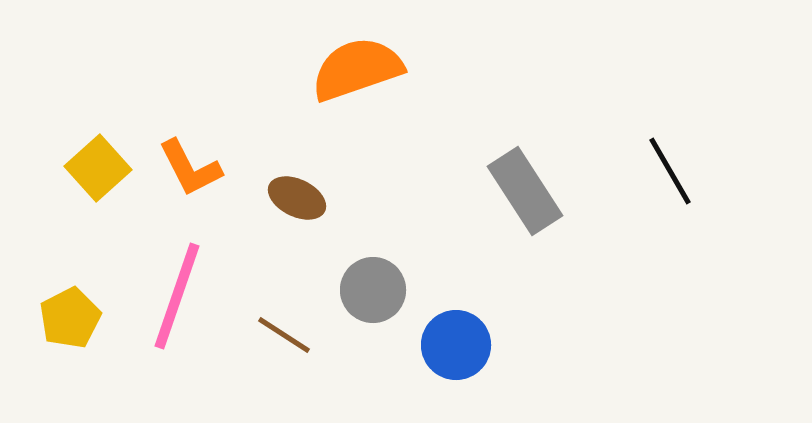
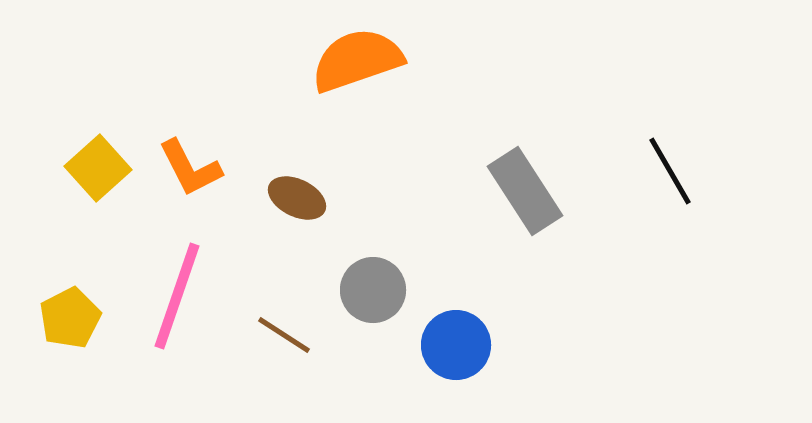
orange semicircle: moved 9 px up
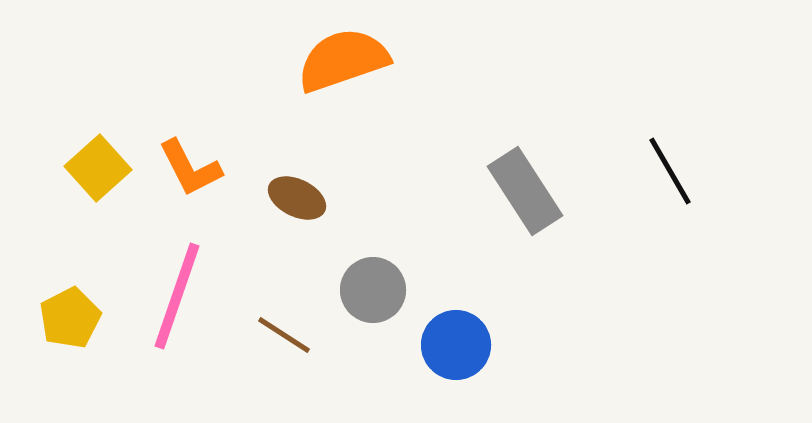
orange semicircle: moved 14 px left
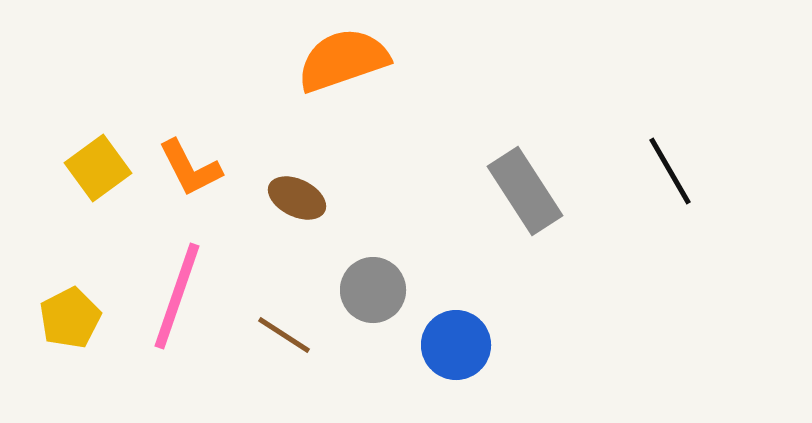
yellow square: rotated 6 degrees clockwise
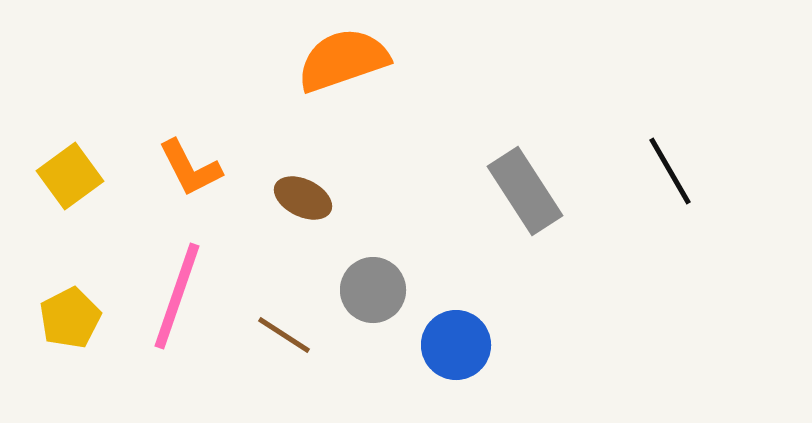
yellow square: moved 28 px left, 8 px down
brown ellipse: moved 6 px right
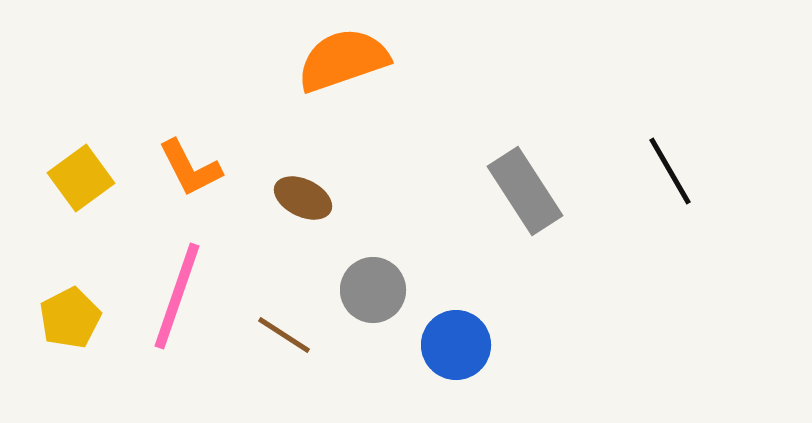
yellow square: moved 11 px right, 2 px down
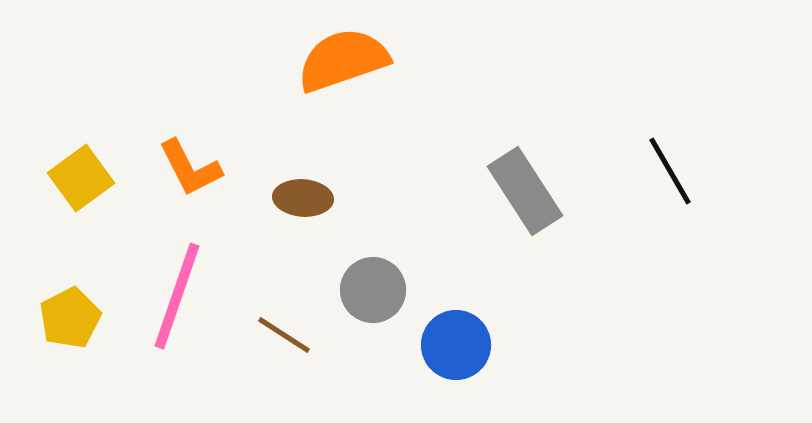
brown ellipse: rotated 22 degrees counterclockwise
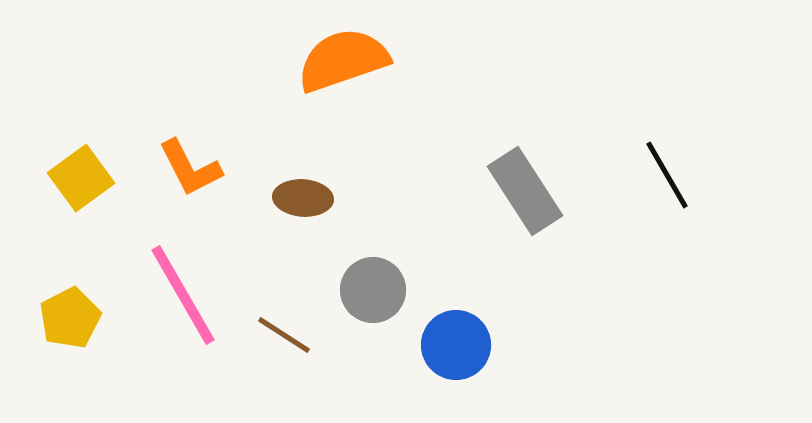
black line: moved 3 px left, 4 px down
pink line: moved 6 px right, 1 px up; rotated 49 degrees counterclockwise
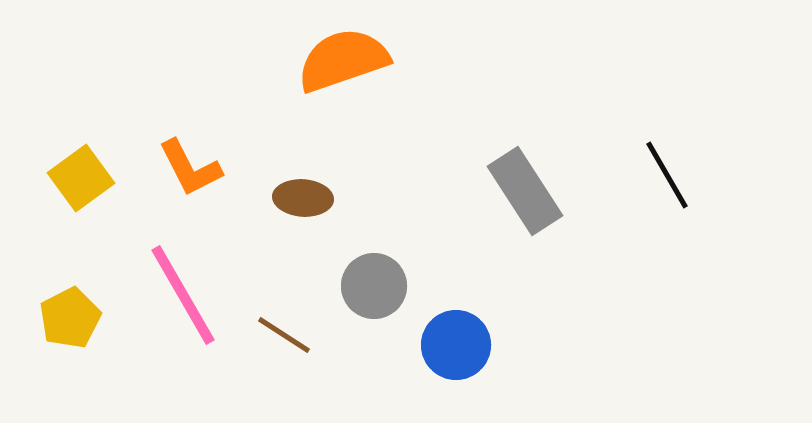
gray circle: moved 1 px right, 4 px up
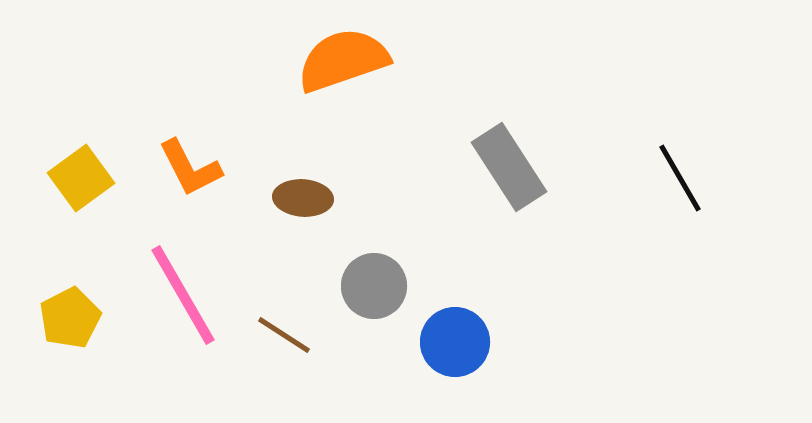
black line: moved 13 px right, 3 px down
gray rectangle: moved 16 px left, 24 px up
blue circle: moved 1 px left, 3 px up
